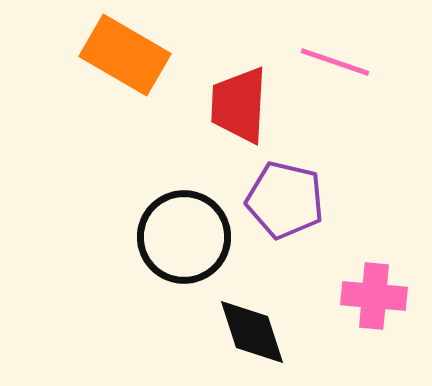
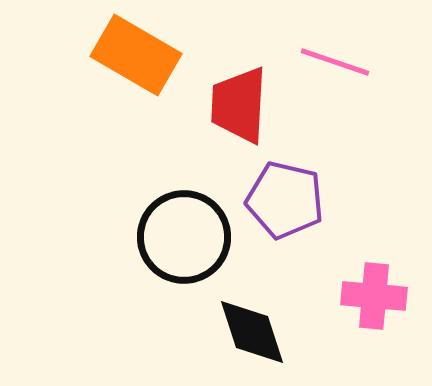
orange rectangle: moved 11 px right
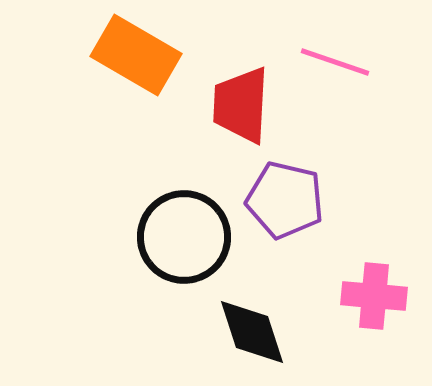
red trapezoid: moved 2 px right
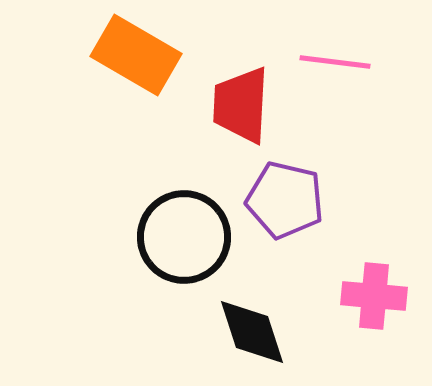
pink line: rotated 12 degrees counterclockwise
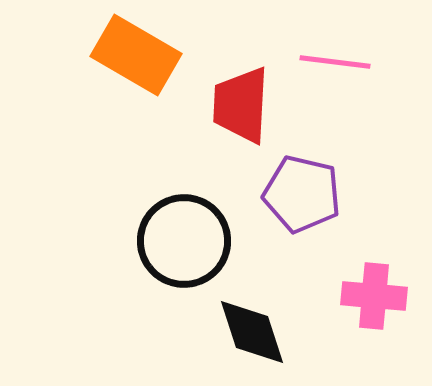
purple pentagon: moved 17 px right, 6 px up
black circle: moved 4 px down
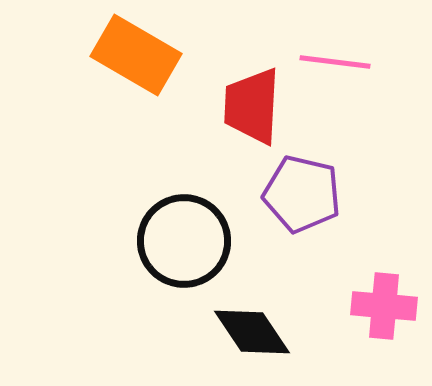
red trapezoid: moved 11 px right, 1 px down
pink cross: moved 10 px right, 10 px down
black diamond: rotated 16 degrees counterclockwise
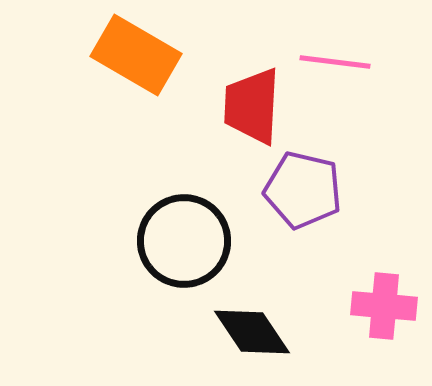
purple pentagon: moved 1 px right, 4 px up
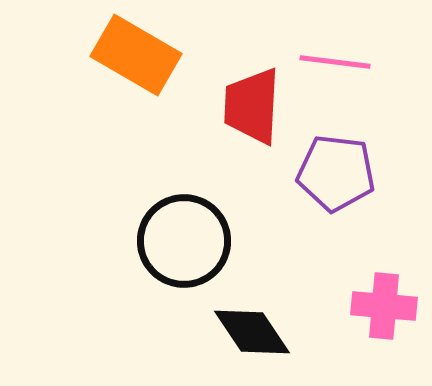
purple pentagon: moved 33 px right, 17 px up; rotated 6 degrees counterclockwise
